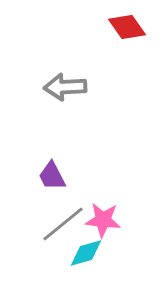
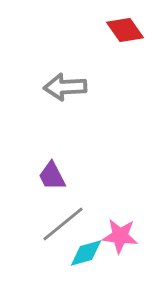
red diamond: moved 2 px left, 3 px down
pink star: moved 17 px right, 16 px down
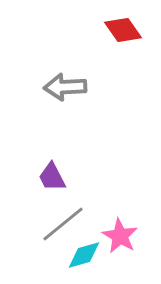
red diamond: moved 2 px left
purple trapezoid: moved 1 px down
pink star: rotated 24 degrees clockwise
cyan diamond: moved 2 px left, 2 px down
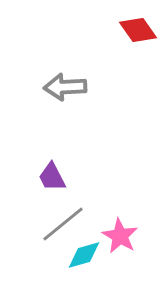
red diamond: moved 15 px right
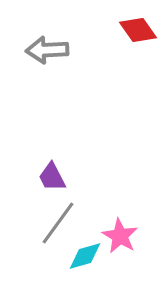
gray arrow: moved 18 px left, 37 px up
gray line: moved 5 px left, 1 px up; rotated 15 degrees counterclockwise
cyan diamond: moved 1 px right, 1 px down
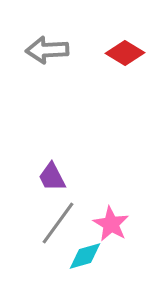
red diamond: moved 13 px left, 23 px down; rotated 24 degrees counterclockwise
pink star: moved 9 px left, 12 px up
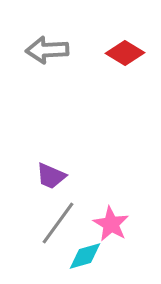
purple trapezoid: moved 1 px left, 1 px up; rotated 40 degrees counterclockwise
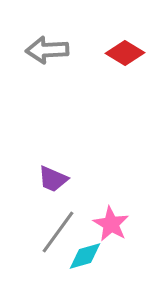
purple trapezoid: moved 2 px right, 3 px down
gray line: moved 9 px down
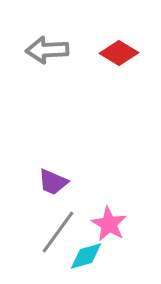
red diamond: moved 6 px left
purple trapezoid: moved 3 px down
pink star: moved 2 px left
cyan diamond: moved 1 px right
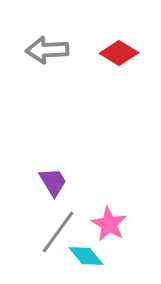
purple trapezoid: rotated 144 degrees counterclockwise
cyan diamond: rotated 66 degrees clockwise
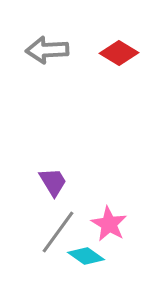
cyan diamond: rotated 15 degrees counterclockwise
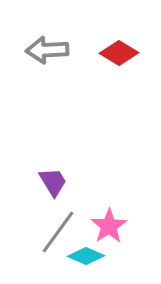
pink star: moved 2 px down; rotated 9 degrees clockwise
cyan diamond: rotated 12 degrees counterclockwise
